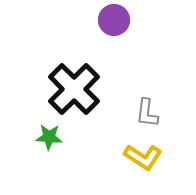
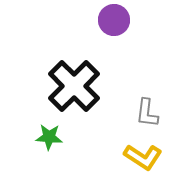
black cross: moved 3 px up
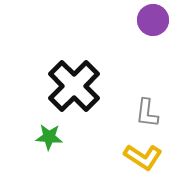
purple circle: moved 39 px right
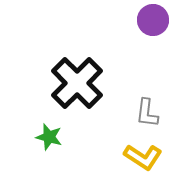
black cross: moved 3 px right, 3 px up
green star: rotated 12 degrees clockwise
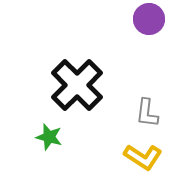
purple circle: moved 4 px left, 1 px up
black cross: moved 2 px down
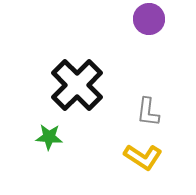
gray L-shape: moved 1 px right, 1 px up
green star: rotated 12 degrees counterclockwise
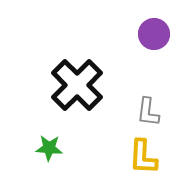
purple circle: moved 5 px right, 15 px down
green star: moved 11 px down
yellow L-shape: rotated 60 degrees clockwise
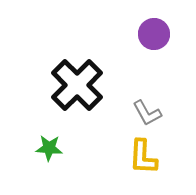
gray L-shape: moved 1 px left, 1 px down; rotated 36 degrees counterclockwise
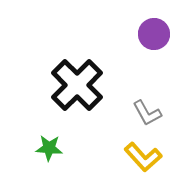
yellow L-shape: rotated 45 degrees counterclockwise
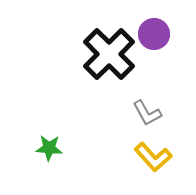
black cross: moved 32 px right, 31 px up
yellow L-shape: moved 10 px right
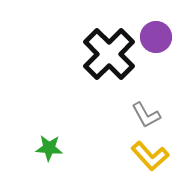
purple circle: moved 2 px right, 3 px down
gray L-shape: moved 1 px left, 2 px down
yellow L-shape: moved 3 px left, 1 px up
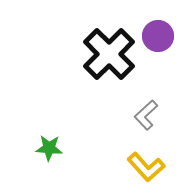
purple circle: moved 2 px right, 1 px up
gray L-shape: rotated 76 degrees clockwise
yellow L-shape: moved 4 px left, 11 px down
